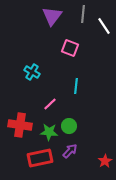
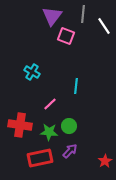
pink square: moved 4 px left, 12 px up
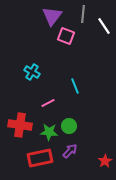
cyan line: moved 1 px left; rotated 28 degrees counterclockwise
pink line: moved 2 px left, 1 px up; rotated 16 degrees clockwise
